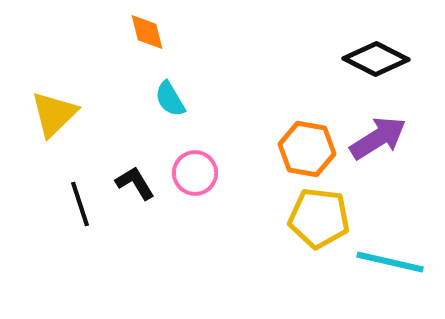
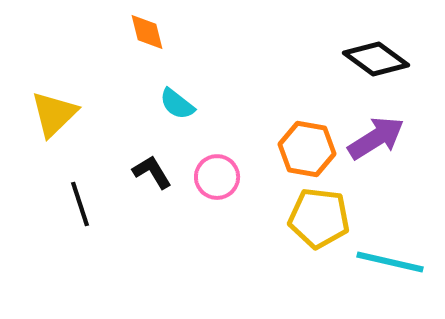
black diamond: rotated 10 degrees clockwise
cyan semicircle: moved 7 px right, 5 px down; rotated 21 degrees counterclockwise
purple arrow: moved 2 px left
pink circle: moved 22 px right, 4 px down
black L-shape: moved 17 px right, 11 px up
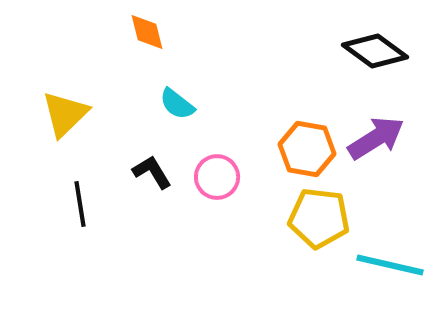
black diamond: moved 1 px left, 8 px up
yellow triangle: moved 11 px right
black line: rotated 9 degrees clockwise
cyan line: moved 3 px down
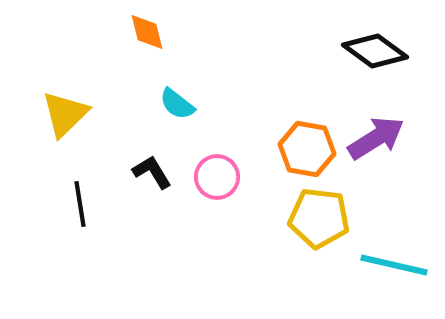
cyan line: moved 4 px right
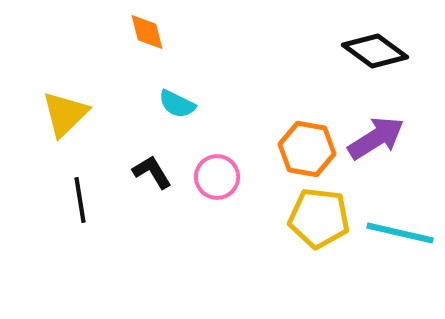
cyan semicircle: rotated 12 degrees counterclockwise
black line: moved 4 px up
cyan line: moved 6 px right, 32 px up
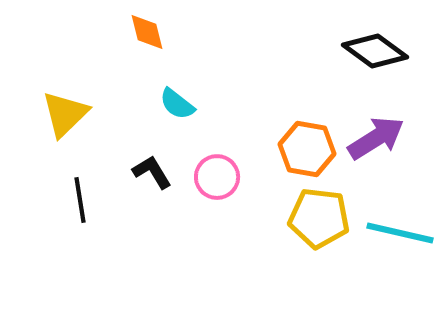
cyan semicircle: rotated 12 degrees clockwise
